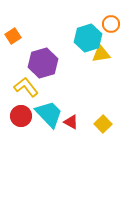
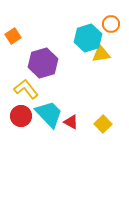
yellow L-shape: moved 2 px down
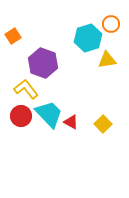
yellow triangle: moved 6 px right, 6 px down
purple hexagon: rotated 24 degrees counterclockwise
